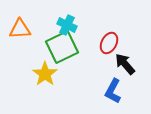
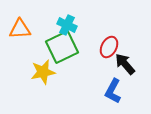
red ellipse: moved 4 px down
yellow star: moved 2 px left, 2 px up; rotated 25 degrees clockwise
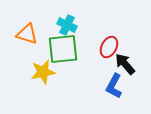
orange triangle: moved 7 px right, 5 px down; rotated 20 degrees clockwise
green square: moved 1 px right, 2 px down; rotated 20 degrees clockwise
blue L-shape: moved 1 px right, 5 px up
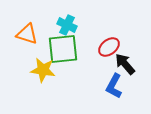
red ellipse: rotated 25 degrees clockwise
yellow star: moved 2 px up; rotated 20 degrees clockwise
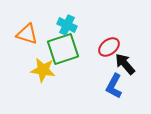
green square: rotated 12 degrees counterclockwise
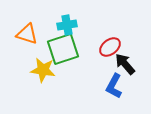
cyan cross: rotated 36 degrees counterclockwise
red ellipse: moved 1 px right
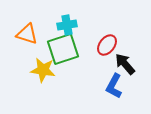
red ellipse: moved 3 px left, 2 px up; rotated 15 degrees counterclockwise
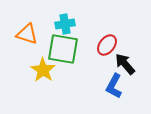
cyan cross: moved 2 px left, 1 px up
green square: rotated 28 degrees clockwise
yellow star: rotated 25 degrees clockwise
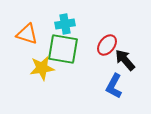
black arrow: moved 4 px up
yellow star: moved 1 px left, 2 px up; rotated 30 degrees clockwise
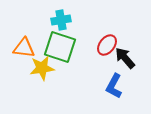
cyan cross: moved 4 px left, 4 px up
orange triangle: moved 3 px left, 14 px down; rotated 10 degrees counterclockwise
green square: moved 3 px left, 2 px up; rotated 8 degrees clockwise
black arrow: moved 2 px up
